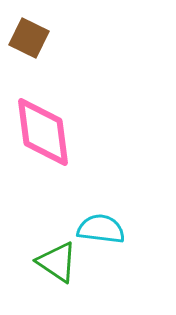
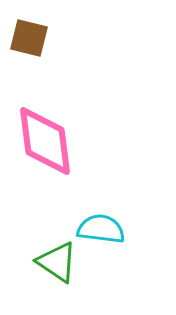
brown square: rotated 12 degrees counterclockwise
pink diamond: moved 2 px right, 9 px down
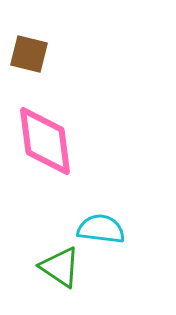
brown square: moved 16 px down
green triangle: moved 3 px right, 5 px down
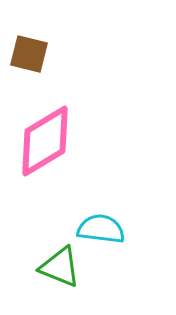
pink diamond: rotated 66 degrees clockwise
green triangle: rotated 12 degrees counterclockwise
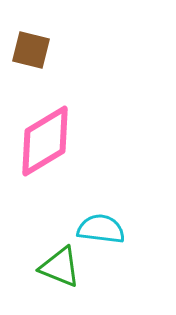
brown square: moved 2 px right, 4 px up
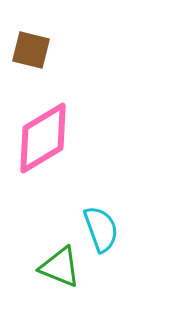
pink diamond: moved 2 px left, 3 px up
cyan semicircle: rotated 63 degrees clockwise
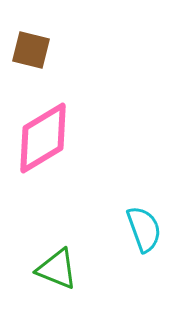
cyan semicircle: moved 43 px right
green triangle: moved 3 px left, 2 px down
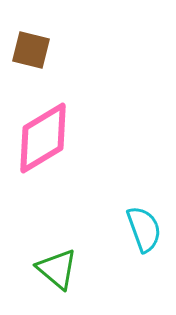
green triangle: rotated 18 degrees clockwise
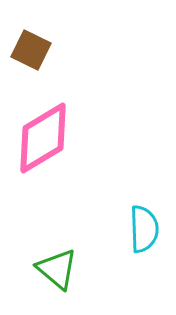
brown square: rotated 12 degrees clockwise
cyan semicircle: rotated 18 degrees clockwise
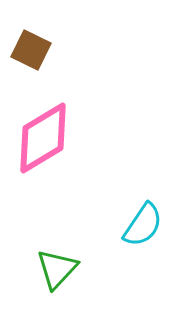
cyan semicircle: moved 1 px left, 4 px up; rotated 36 degrees clockwise
green triangle: rotated 33 degrees clockwise
